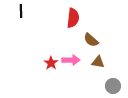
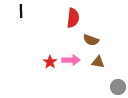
brown semicircle: rotated 21 degrees counterclockwise
red star: moved 1 px left, 1 px up
gray circle: moved 5 px right, 1 px down
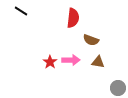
black line: rotated 56 degrees counterclockwise
gray circle: moved 1 px down
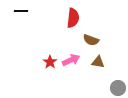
black line: rotated 32 degrees counterclockwise
pink arrow: rotated 24 degrees counterclockwise
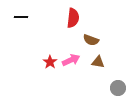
black line: moved 6 px down
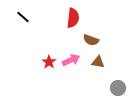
black line: moved 2 px right; rotated 40 degrees clockwise
red star: moved 1 px left
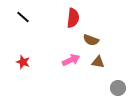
red star: moved 26 px left; rotated 16 degrees counterclockwise
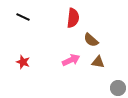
black line: rotated 16 degrees counterclockwise
brown semicircle: rotated 21 degrees clockwise
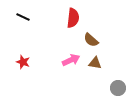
brown triangle: moved 3 px left, 1 px down
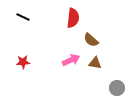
red star: rotated 24 degrees counterclockwise
gray circle: moved 1 px left
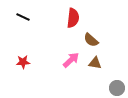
pink arrow: rotated 18 degrees counterclockwise
